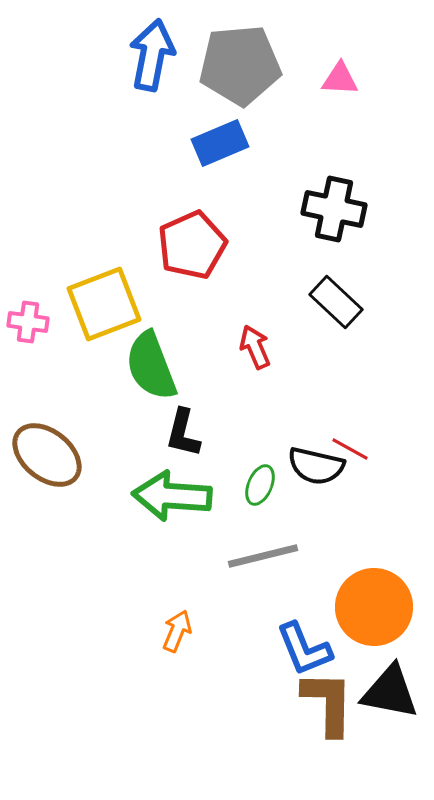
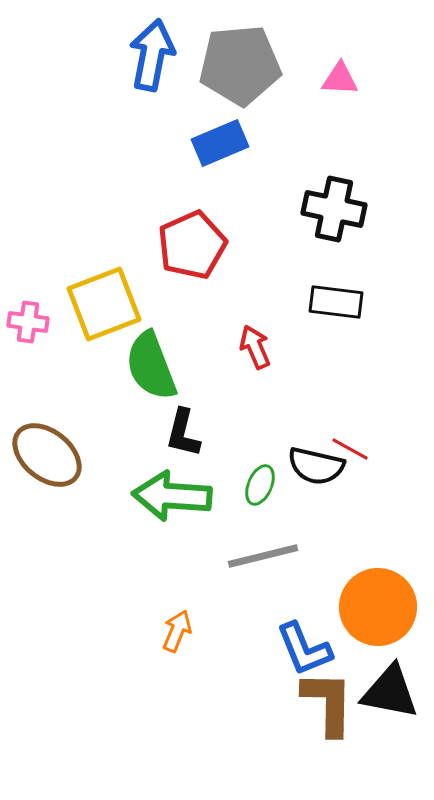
black rectangle: rotated 36 degrees counterclockwise
orange circle: moved 4 px right
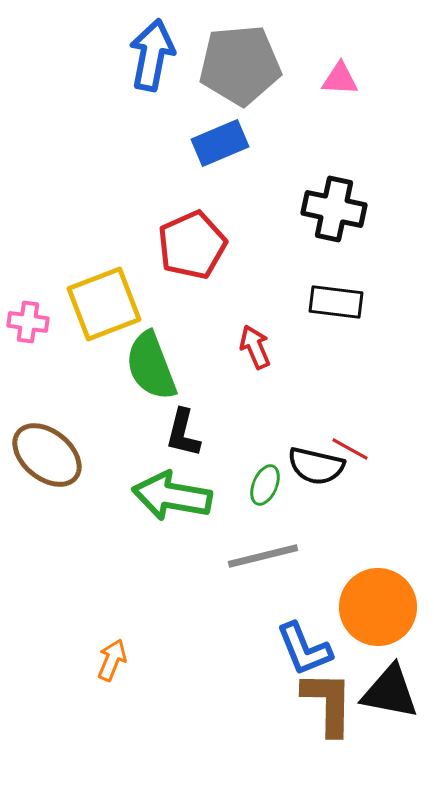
green ellipse: moved 5 px right
green arrow: rotated 6 degrees clockwise
orange arrow: moved 65 px left, 29 px down
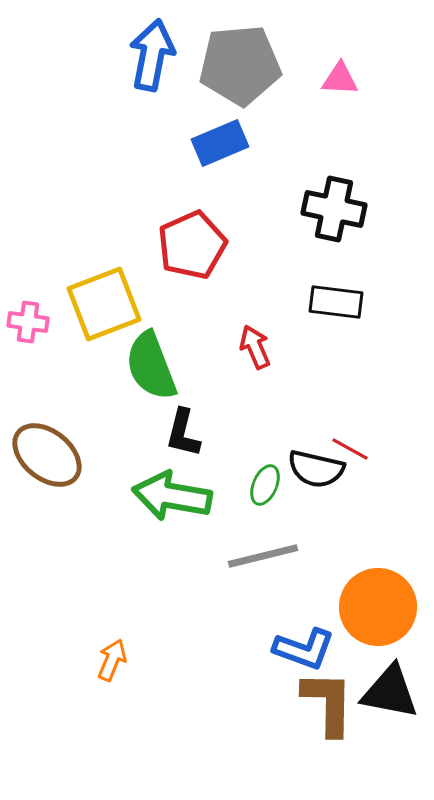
black semicircle: moved 3 px down
blue L-shape: rotated 48 degrees counterclockwise
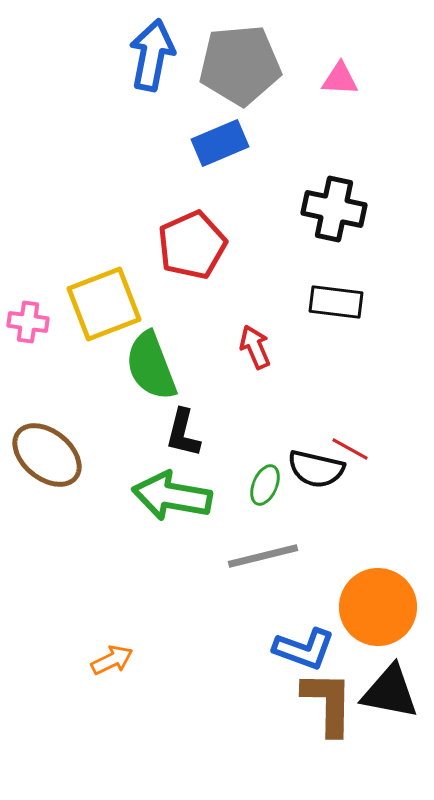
orange arrow: rotated 42 degrees clockwise
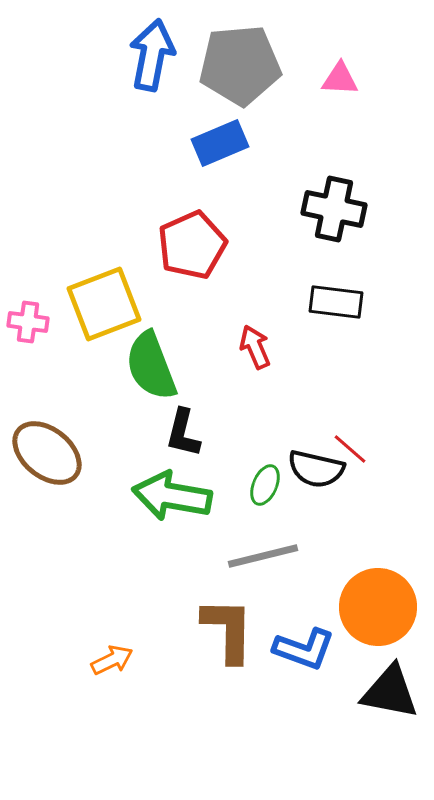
red line: rotated 12 degrees clockwise
brown ellipse: moved 2 px up
brown L-shape: moved 100 px left, 73 px up
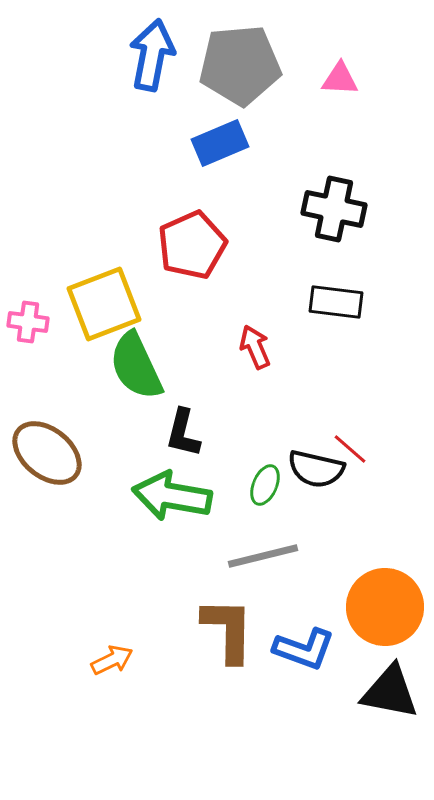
green semicircle: moved 15 px left; rotated 4 degrees counterclockwise
orange circle: moved 7 px right
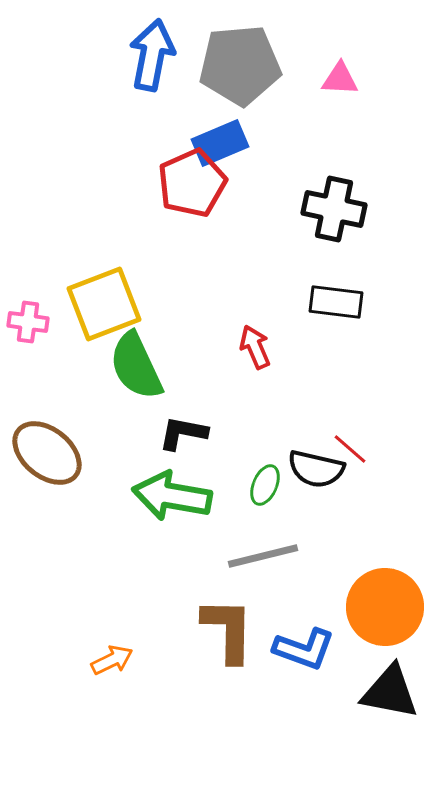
red pentagon: moved 62 px up
black L-shape: rotated 87 degrees clockwise
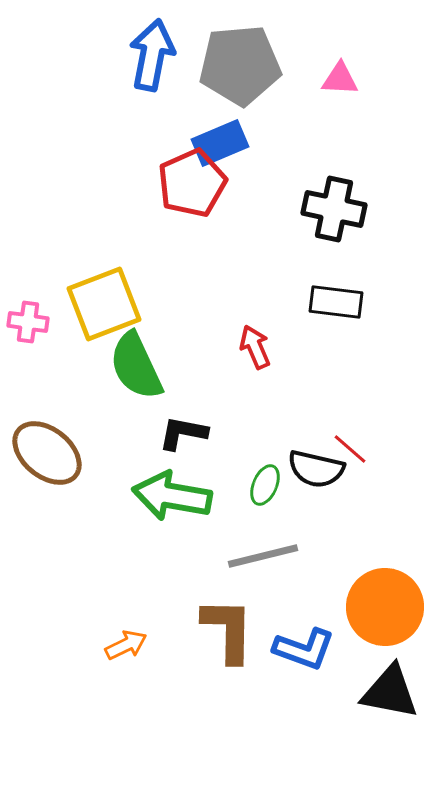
orange arrow: moved 14 px right, 15 px up
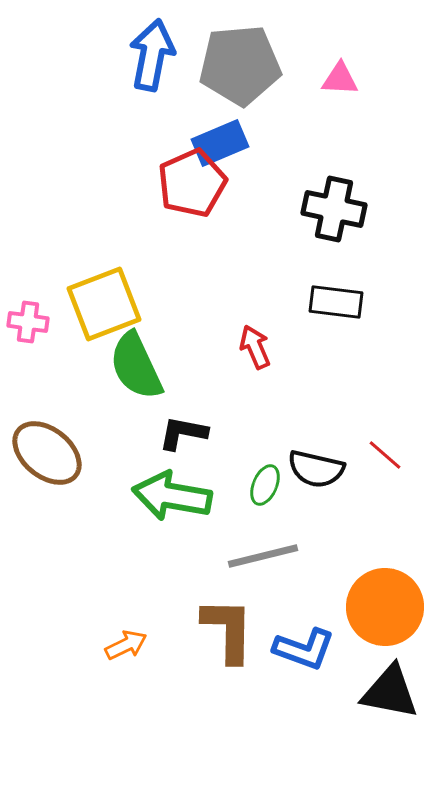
red line: moved 35 px right, 6 px down
